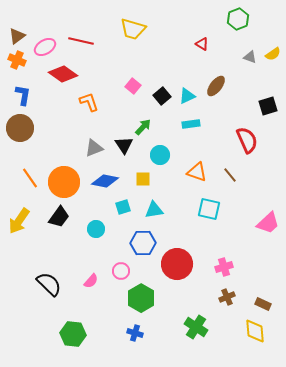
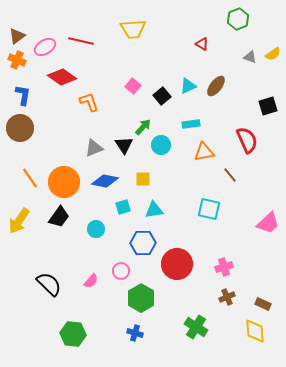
yellow trapezoid at (133, 29): rotated 20 degrees counterclockwise
red diamond at (63, 74): moved 1 px left, 3 px down
cyan triangle at (187, 96): moved 1 px right, 10 px up
cyan circle at (160, 155): moved 1 px right, 10 px up
orange triangle at (197, 172): moved 7 px right, 20 px up; rotated 30 degrees counterclockwise
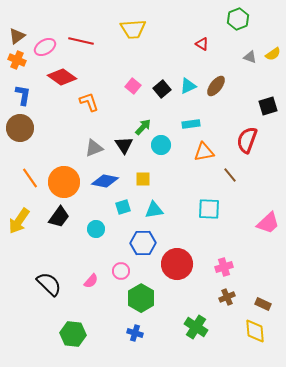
black square at (162, 96): moved 7 px up
red semicircle at (247, 140): rotated 136 degrees counterclockwise
cyan square at (209, 209): rotated 10 degrees counterclockwise
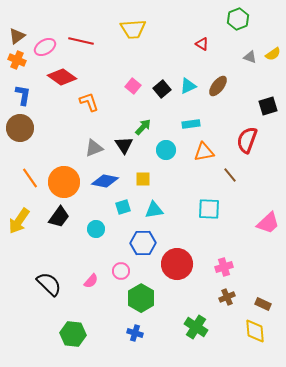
brown ellipse at (216, 86): moved 2 px right
cyan circle at (161, 145): moved 5 px right, 5 px down
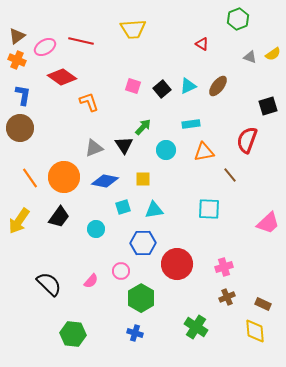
pink square at (133, 86): rotated 21 degrees counterclockwise
orange circle at (64, 182): moved 5 px up
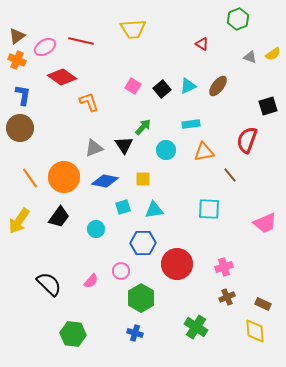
pink square at (133, 86): rotated 14 degrees clockwise
pink trapezoid at (268, 223): moved 3 px left; rotated 20 degrees clockwise
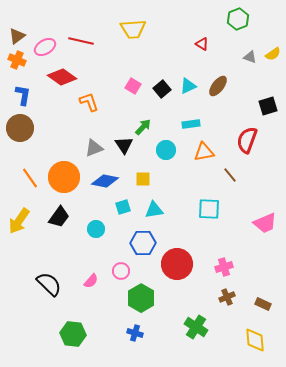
yellow diamond at (255, 331): moved 9 px down
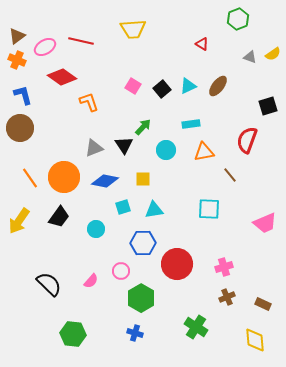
blue L-shape at (23, 95): rotated 25 degrees counterclockwise
